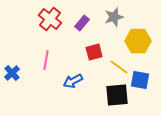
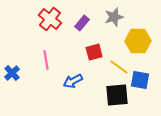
pink line: rotated 18 degrees counterclockwise
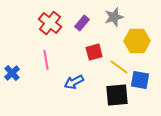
red cross: moved 4 px down
yellow hexagon: moved 1 px left
blue arrow: moved 1 px right, 1 px down
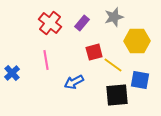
yellow line: moved 6 px left, 2 px up
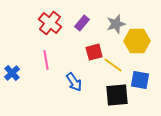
gray star: moved 2 px right, 7 px down
blue arrow: rotated 96 degrees counterclockwise
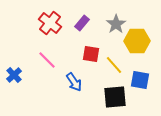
gray star: rotated 18 degrees counterclockwise
red square: moved 3 px left, 2 px down; rotated 24 degrees clockwise
pink line: moved 1 px right; rotated 36 degrees counterclockwise
yellow line: moved 1 px right; rotated 12 degrees clockwise
blue cross: moved 2 px right, 2 px down
black square: moved 2 px left, 2 px down
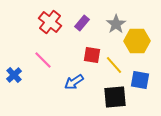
red cross: moved 1 px up
red square: moved 1 px right, 1 px down
pink line: moved 4 px left
blue arrow: rotated 90 degrees clockwise
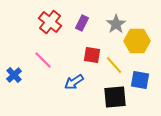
purple rectangle: rotated 14 degrees counterclockwise
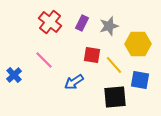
gray star: moved 7 px left, 2 px down; rotated 18 degrees clockwise
yellow hexagon: moved 1 px right, 3 px down
pink line: moved 1 px right
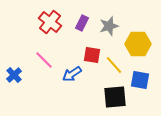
blue arrow: moved 2 px left, 8 px up
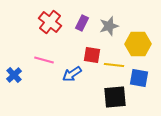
pink line: rotated 30 degrees counterclockwise
yellow line: rotated 42 degrees counterclockwise
blue square: moved 1 px left, 2 px up
